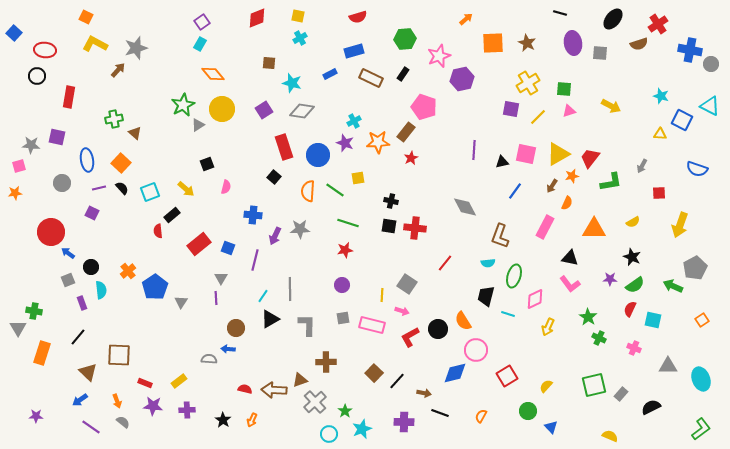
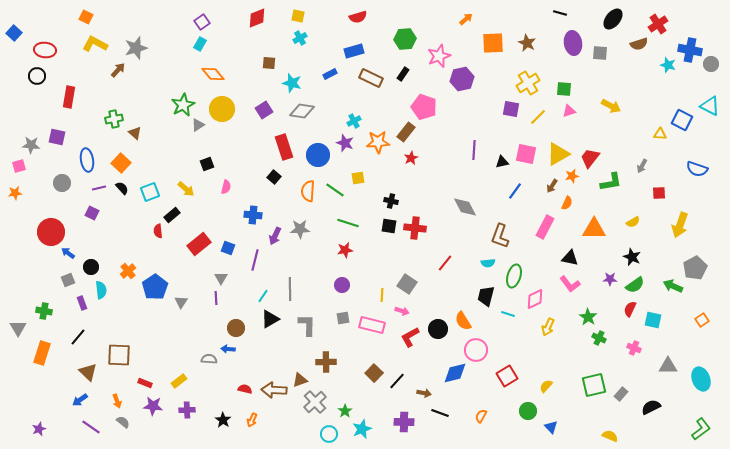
cyan star at (661, 96): moved 7 px right, 31 px up
green cross at (34, 311): moved 10 px right
purple star at (36, 416): moved 3 px right, 13 px down; rotated 24 degrees counterclockwise
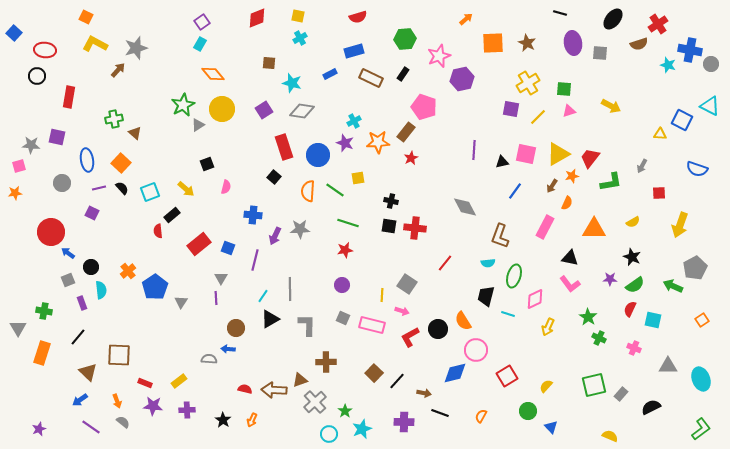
gray square at (343, 318): rotated 32 degrees clockwise
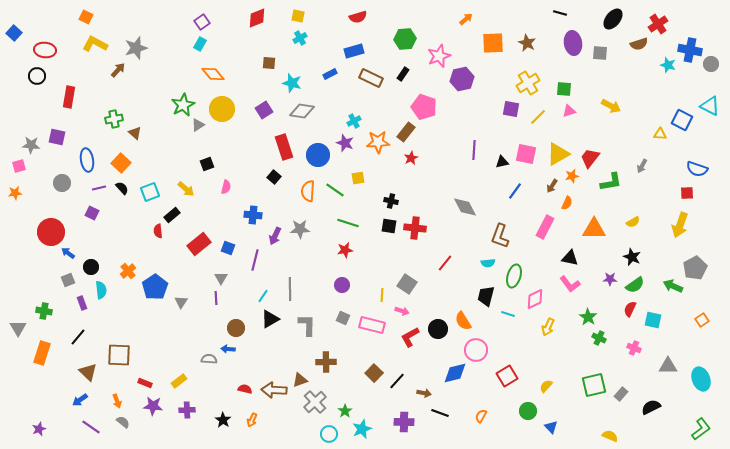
red square at (659, 193): moved 28 px right
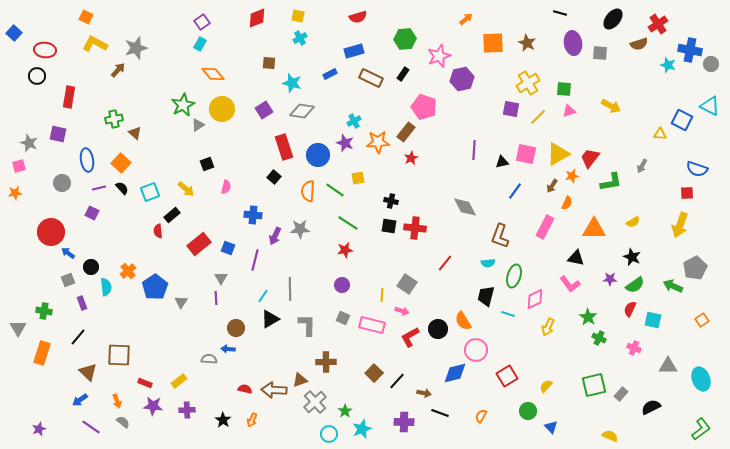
purple square at (57, 137): moved 1 px right, 3 px up
gray star at (31, 145): moved 2 px left, 2 px up; rotated 18 degrees clockwise
green line at (348, 223): rotated 15 degrees clockwise
black triangle at (570, 258): moved 6 px right
cyan semicircle at (101, 290): moved 5 px right, 3 px up
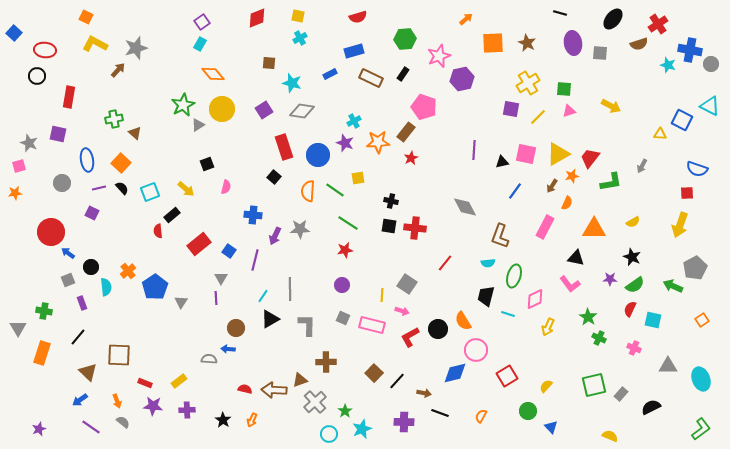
blue square at (228, 248): moved 1 px right, 3 px down; rotated 16 degrees clockwise
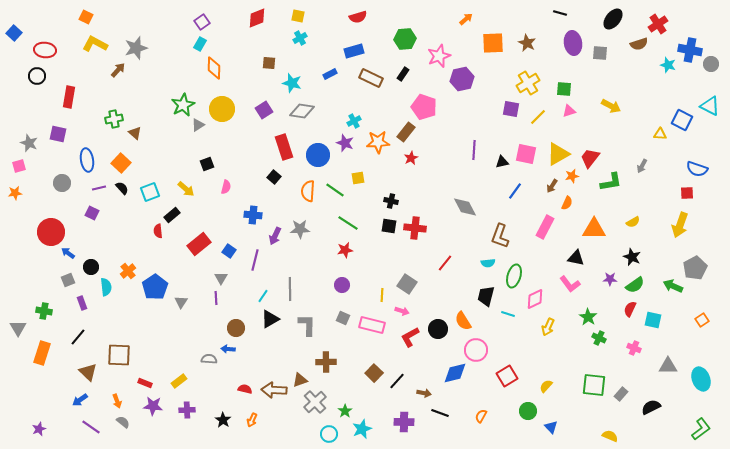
orange diamond at (213, 74): moved 1 px right, 6 px up; rotated 40 degrees clockwise
green square at (594, 385): rotated 20 degrees clockwise
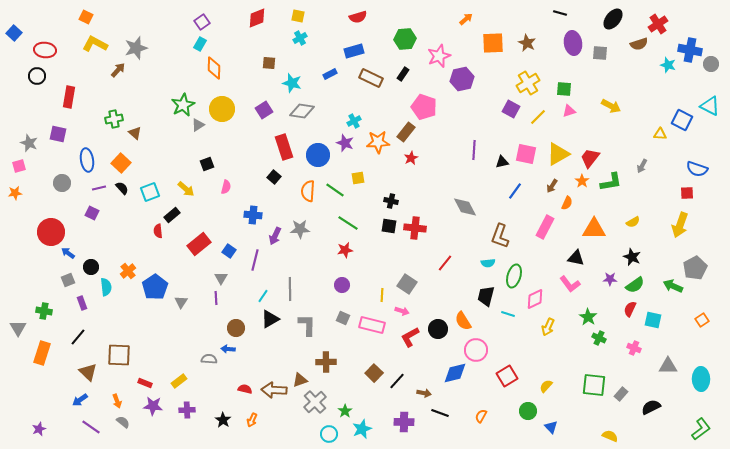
purple square at (511, 109): rotated 18 degrees clockwise
orange star at (572, 176): moved 10 px right, 5 px down; rotated 24 degrees counterclockwise
cyan ellipse at (701, 379): rotated 20 degrees clockwise
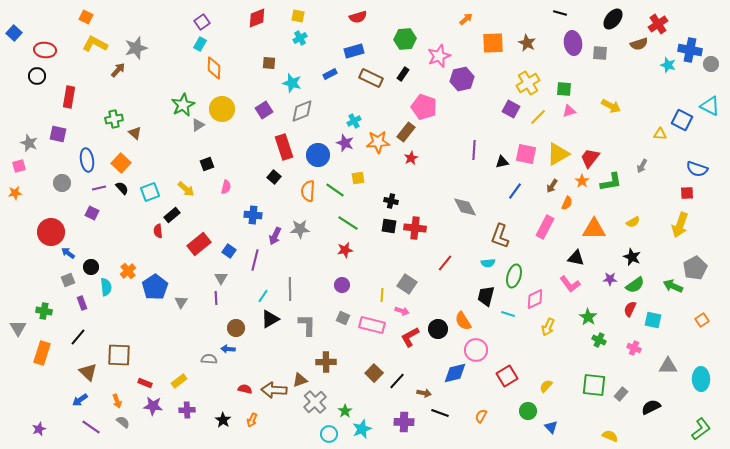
gray diamond at (302, 111): rotated 30 degrees counterclockwise
green cross at (599, 338): moved 2 px down
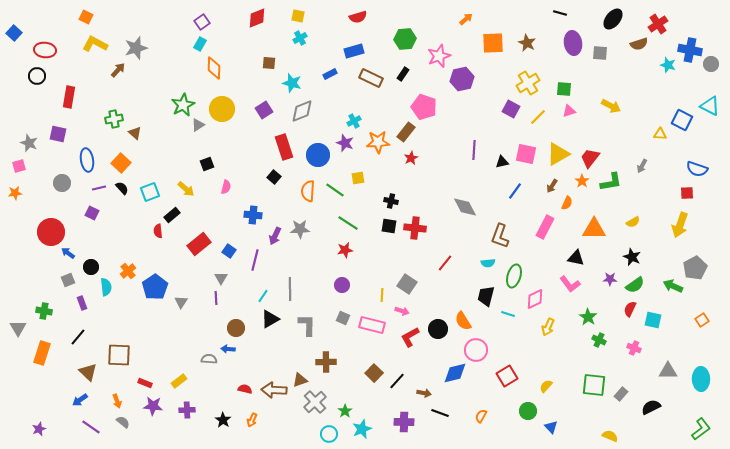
gray triangle at (668, 366): moved 5 px down
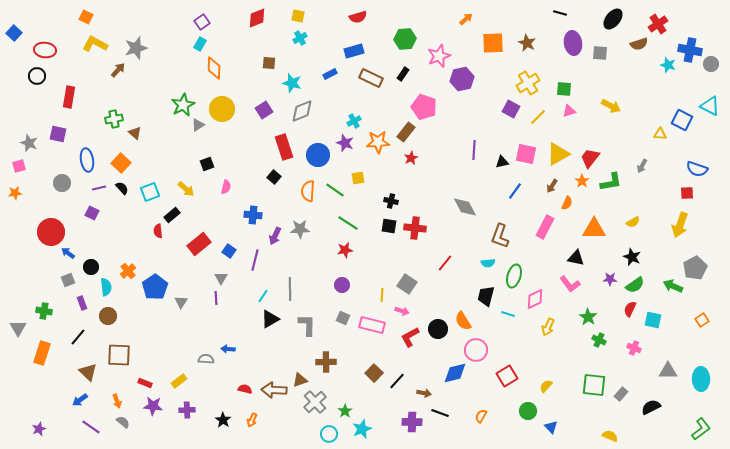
brown circle at (236, 328): moved 128 px left, 12 px up
gray semicircle at (209, 359): moved 3 px left
purple cross at (404, 422): moved 8 px right
